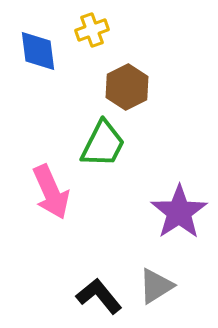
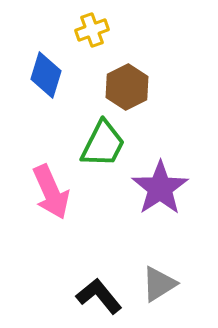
blue diamond: moved 8 px right, 24 px down; rotated 24 degrees clockwise
purple star: moved 19 px left, 24 px up
gray triangle: moved 3 px right, 2 px up
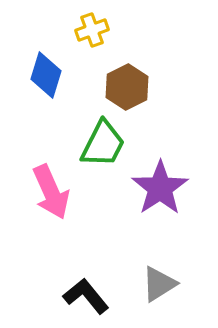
black L-shape: moved 13 px left
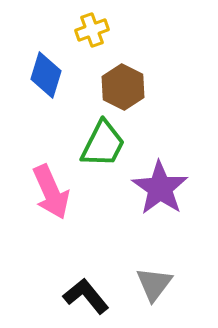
brown hexagon: moved 4 px left; rotated 6 degrees counterclockwise
purple star: rotated 4 degrees counterclockwise
gray triangle: moved 5 px left; rotated 21 degrees counterclockwise
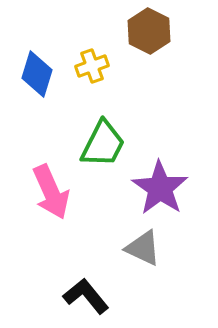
yellow cross: moved 36 px down
blue diamond: moved 9 px left, 1 px up
brown hexagon: moved 26 px right, 56 px up
gray triangle: moved 11 px left, 36 px up; rotated 42 degrees counterclockwise
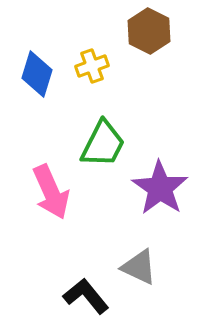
gray triangle: moved 4 px left, 19 px down
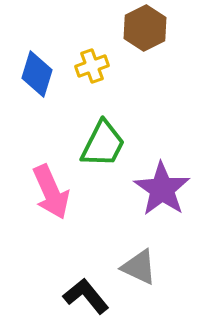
brown hexagon: moved 4 px left, 3 px up; rotated 6 degrees clockwise
purple star: moved 2 px right, 1 px down
